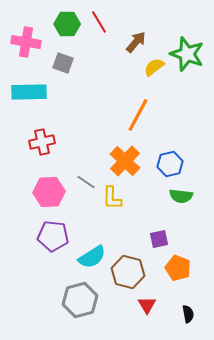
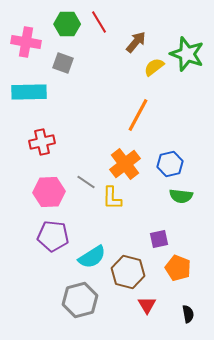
orange cross: moved 3 px down; rotated 8 degrees clockwise
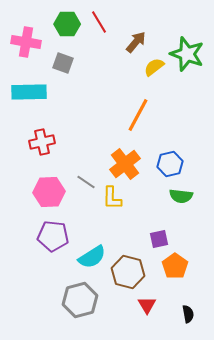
orange pentagon: moved 3 px left, 2 px up; rotated 15 degrees clockwise
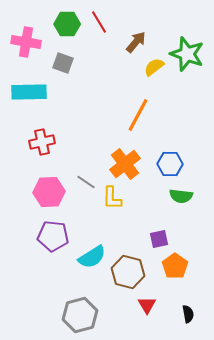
blue hexagon: rotated 15 degrees clockwise
gray hexagon: moved 15 px down
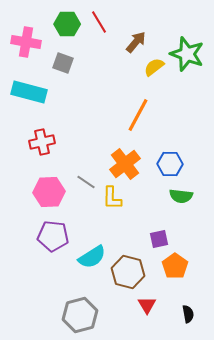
cyan rectangle: rotated 16 degrees clockwise
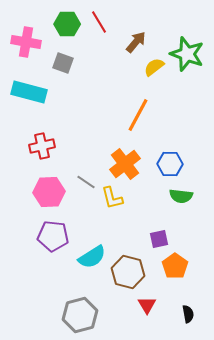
red cross: moved 4 px down
yellow L-shape: rotated 15 degrees counterclockwise
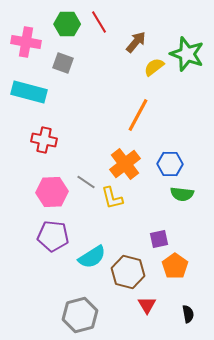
red cross: moved 2 px right, 6 px up; rotated 25 degrees clockwise
pink hexagon: moved 3 px right
green semicircle: moved 1 px right, 2 px up
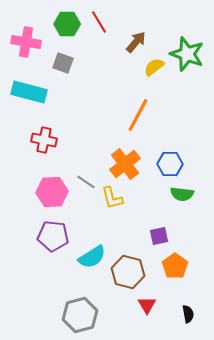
purple square: moved 3 px up
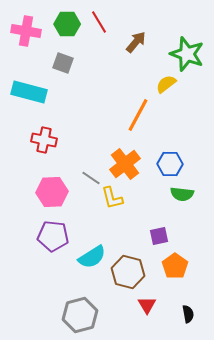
pink cross: moved 11 px up
yellow semicircle: moved 12 px right, 17 px down
gray line: moved 5 px right, 4 px up
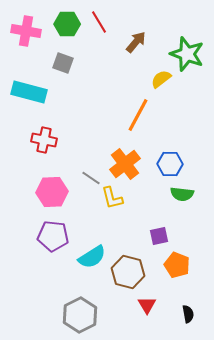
yellow semicircle: moved 5 px left, 5 px up
orange pentagon: moved 2 px right, 1 px up; rotated 15 degrees counterclockwise
gray hexagon: rotated 12 degrees counterclockwise
